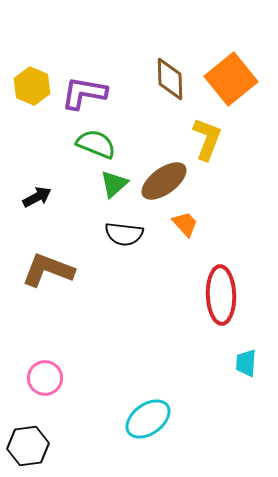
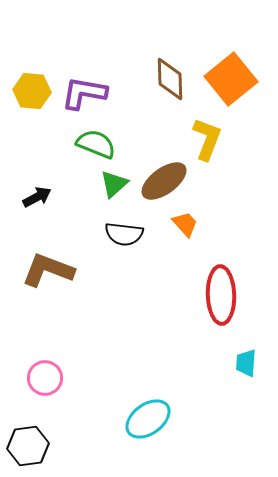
yellow hexagon: moved 5 px down; rotated 18 degrees counterclockwise
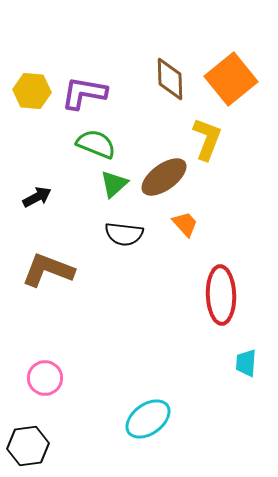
brown ellipse: moved 4 px up
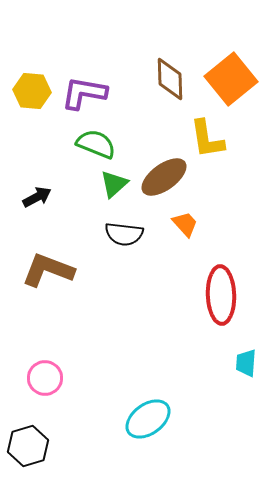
yellow L-shape: rotated 150 degrees clockwise
black hexagon: rotated 9 degrees counterclockwise
